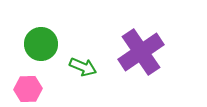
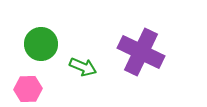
purple cross: rotated 30 degrees counterclockwise
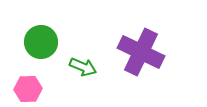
green circle: moved 2 px up
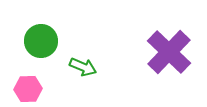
green circle: moved 1 px up
purple cross: moved 28 px right; rotated 18 degrees clockwise
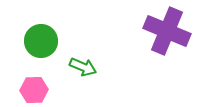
purple cross: moved 2 px left, 21 px up; rotated 21 degrees counterclockwise
pink hexagon: moved 6 px right, 1 px down
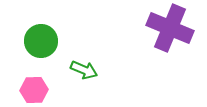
purple cross: moved 3 px right, 3 px up
green arrow: moved 1 px right, 3 px down
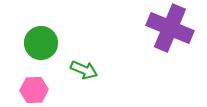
green circle: moved 2 px down
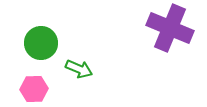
green arrow: moved 5 px left, 1 px up
pink hexagon: moved 1 px up
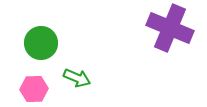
green arrow: moved 2 px left, 9 px down
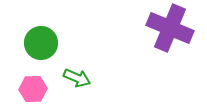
pink hexagon: moved 1 px left
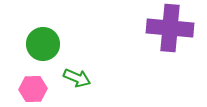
purple cross: rotated 18 degrees counterclockwise
green circle: moved 2 px right, 1 px down
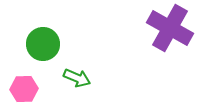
purple cross: rotated 24 degrees clockwise
pink hexagon: moved 9 px left
